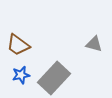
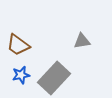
gray triangle: moved 12 px left, 3 px up; rotated 24 degrees counterclockwise
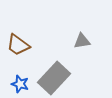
blue star: moved 1 px left, 9 px down; rotated 30 degrees clockwise
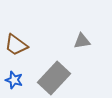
brown trapezoid: moved 2 px left
blue star: moved 6 px left, 4 px up
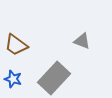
gray triangle: rotated 30 degrees clockwise
blue star: moved 1 px left, 1 px up
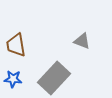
brown trapezoid: rotated 45 degrees clockwise
blue star: rotated 12 degrees counterclockwise
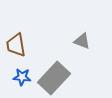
blue star: moved 9 px right, 2 px up
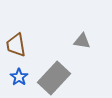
gray triangle: rotated 12 degrees counterclockwise
blue star: moved 3 px left; rotated 30 degrees clockwise
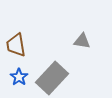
gray rectangle: moved 2 px left
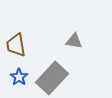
gray triangle: moved 8 px left
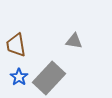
gray rectangle: moved 3 px left
